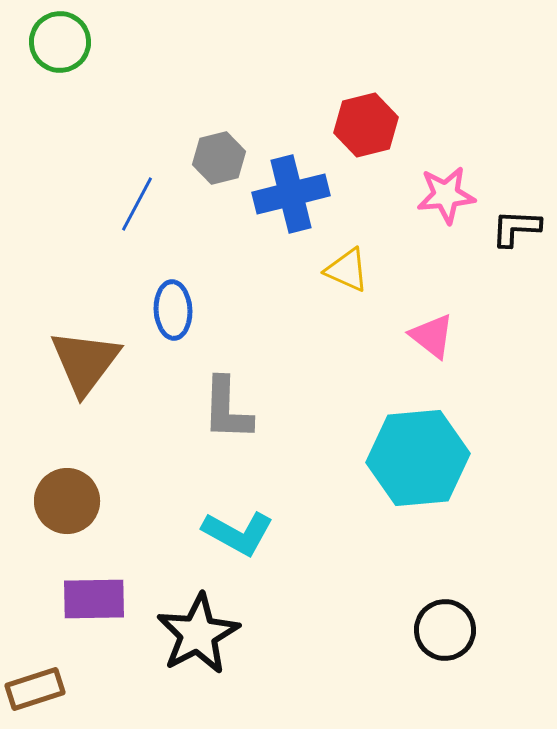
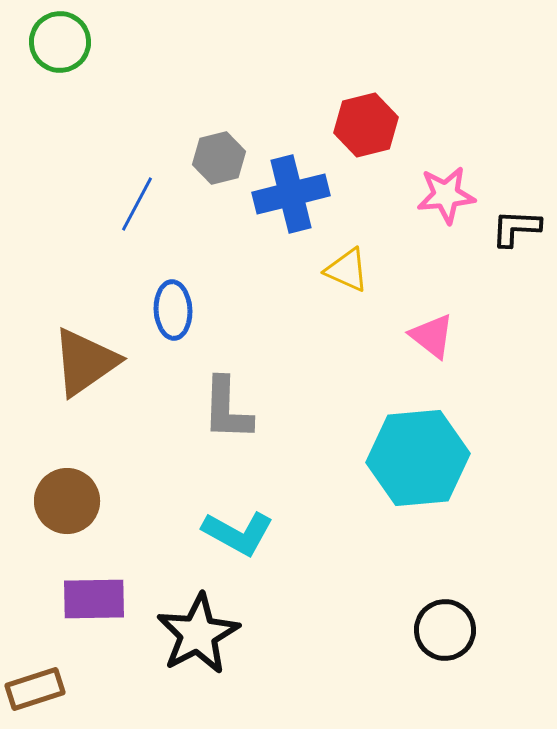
brown triangle: rotated 18 degrees clockwise
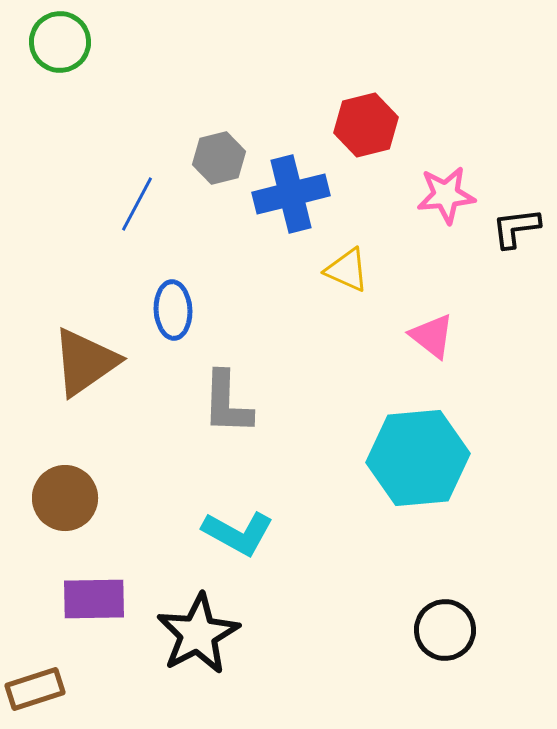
black L-shape: rotated 10 degrees counterclockwise
gray L-shape: moved 6 px up
brown circle: moved 2 px left, 3 px up
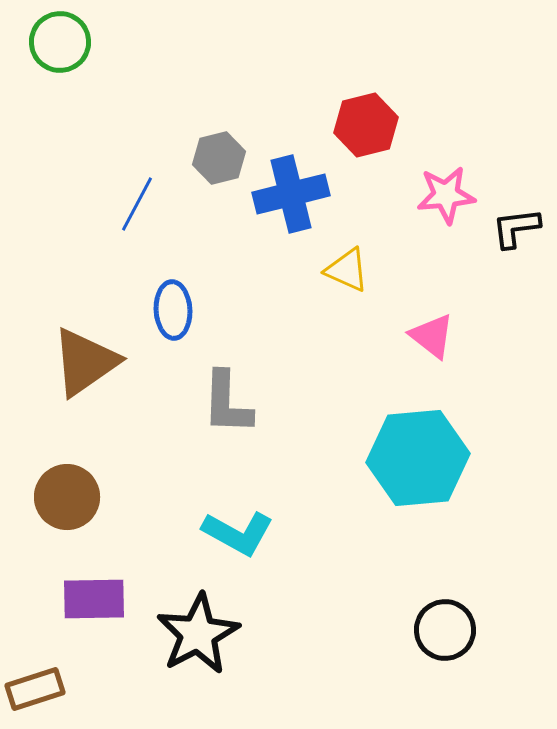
brown circle: moved 2 px right, 1 px up
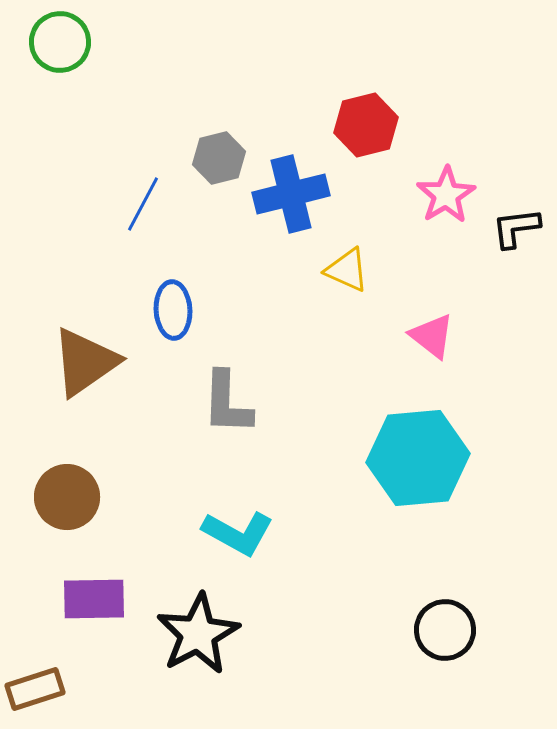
pink star: rotated 26 degrees counterclockwise
blue line: moved 6 px right
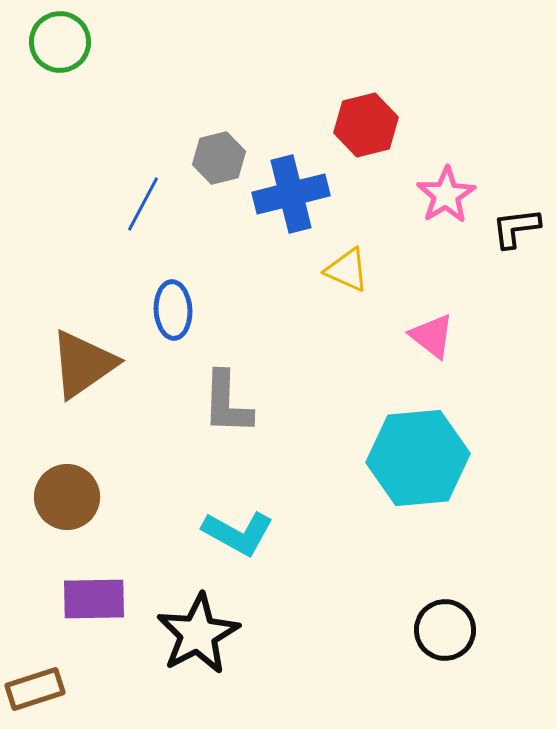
brown triangle: moved 2 px left, 2 px down
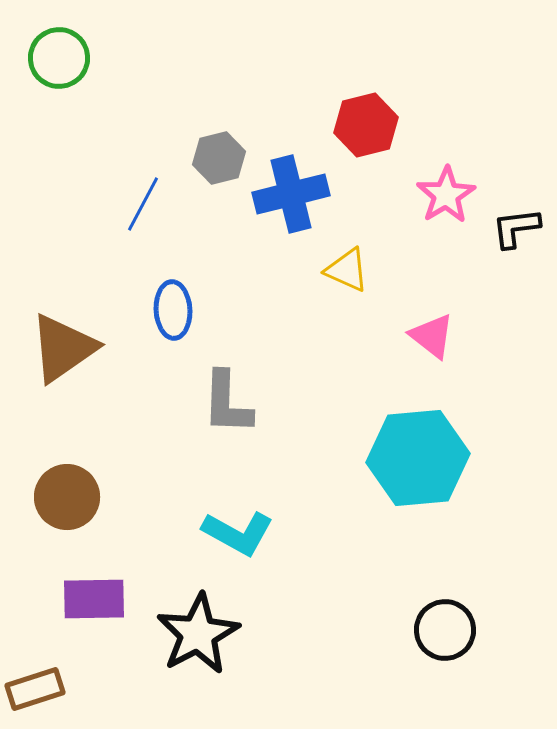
green circle: moved 1 px left, 16 px down
brown triangle: moved 20 px left, 16 px up
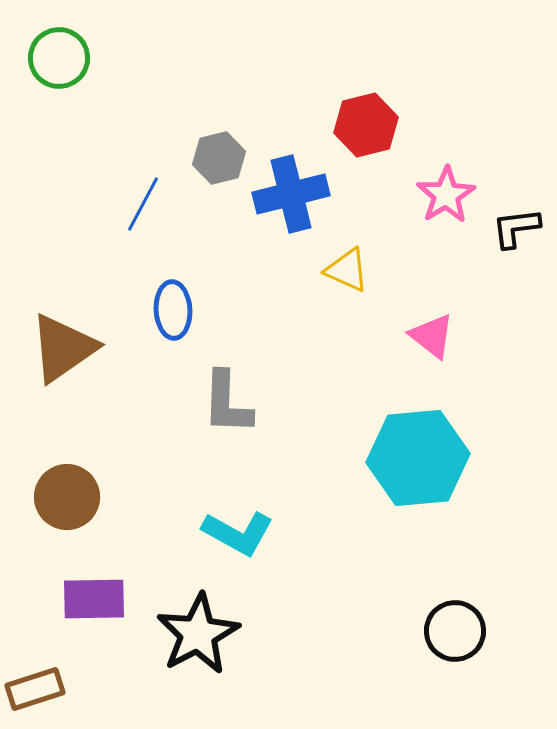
black circle: moved 10 px right, 1 px down
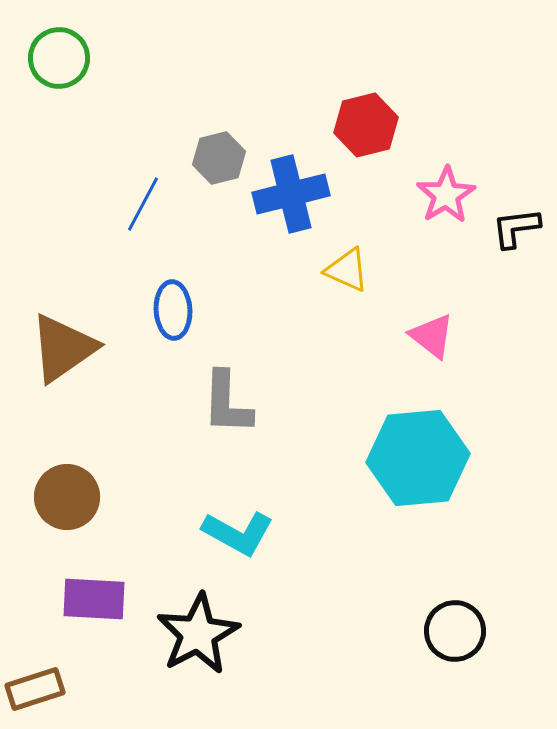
purple rectangle: rotated 4 degrees clockwise
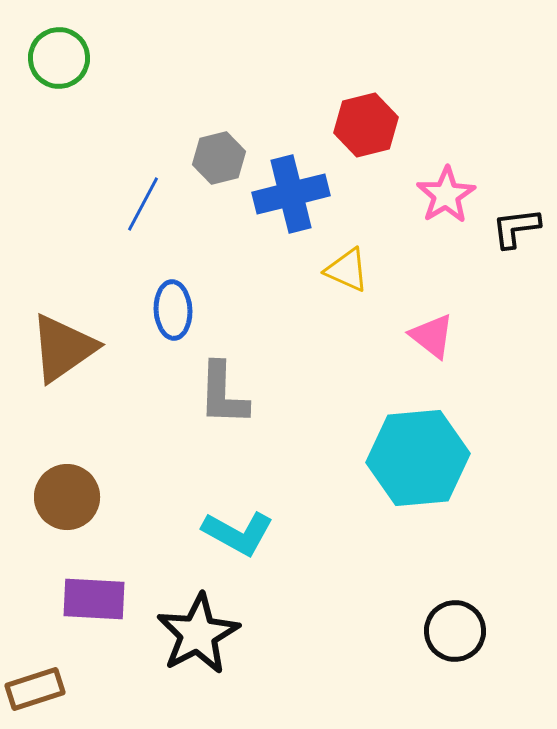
gray L-shape: moved 4 px left, 9 px up
